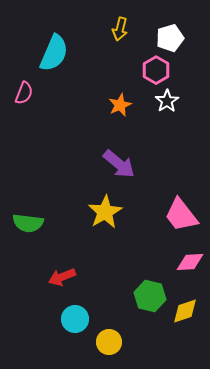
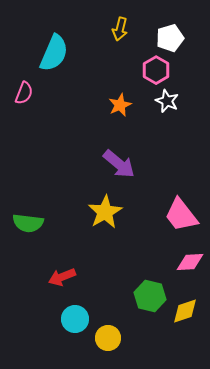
white star: rotated 15 degrees counterclockwise
yellow circle: moved 1 px left, 4 px up
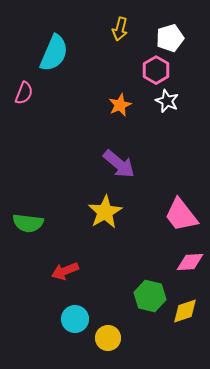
red arrow: moved 3 px right, 6 px up
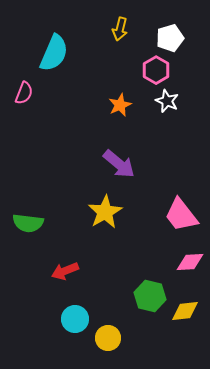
yellow diamond: rotated 12 degrees clockwise
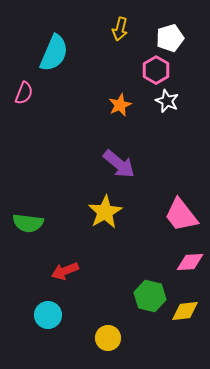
cyan circle: moved 27 px left, 4 px up
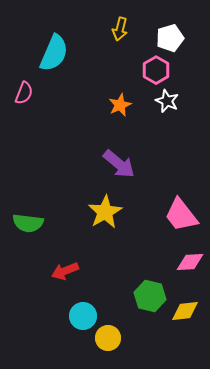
cyan circle: moved 35 px right, 1 px down
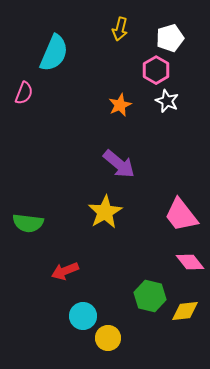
pink diamond: rotated 56 degrees clockwise
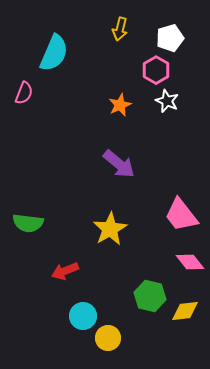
yellow star: moved 5 px right, 17 px down
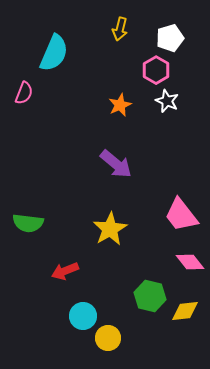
purple arrow: moved 3 px left
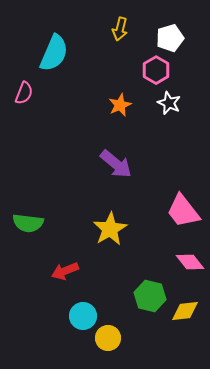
white star: moved 2 px right, 2 px down
pink trapezoid: moved 2 px right, 4 px up
